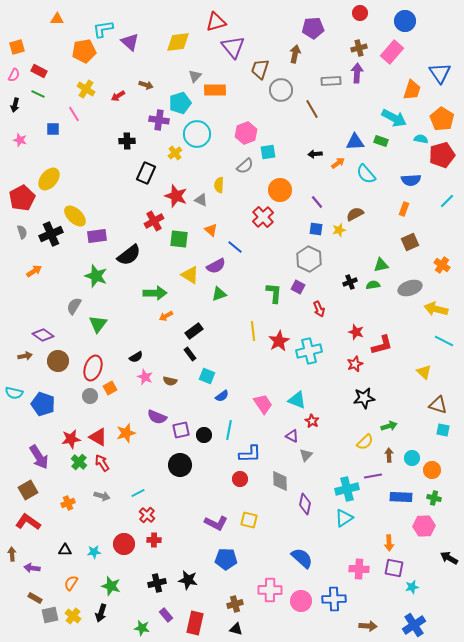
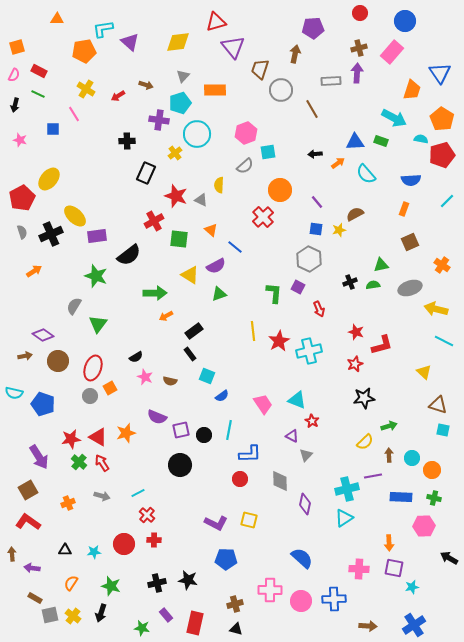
gray triangle at (195, 76): moved 12 px left
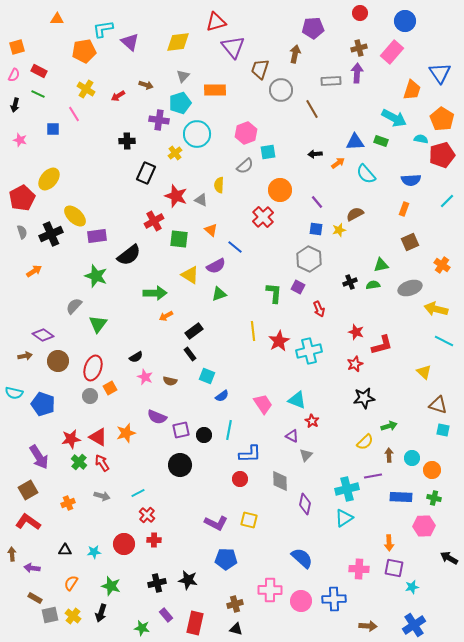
gray semicircle at (74, 306): rotated 12 degrees clockwise
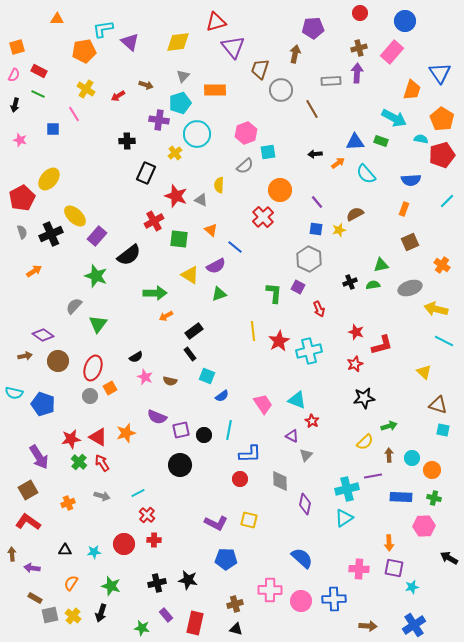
purple rectangle at (97, 236): rotated 42 degrees counterclockwise
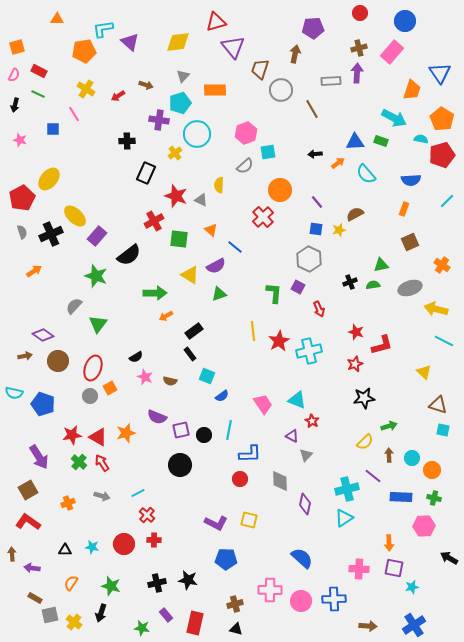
red star at (71, 439): moved 1 px right, 4 px up
purple line at (373, 476): rotated 48 degrees clockwise
cyan star at (94, 552): moved 2 px left, 5 px up; rotated 16 degrees clockwise
yellow cross at (73, 616): moved 1 px right, 6 px down
